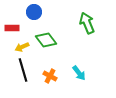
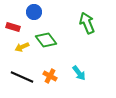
red rectangle: moved 1 px right, 1 px up; rotated 16 degrees clockwise
black line: moved 1 px left, 7 px down; rotated 50 degrees counterclockwise
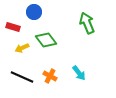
yellow arrow: moved 1 px down
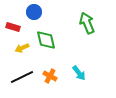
green diamond: rotated 25 degrees clockwise
black line: rotated 50 degrees counterclockwise
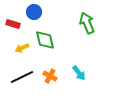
red rectangle: moved 3 px up
green diamond: moved 1 px left
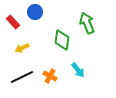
blue circle: moved 1 px right
red rectangle: moved 2 px up; rotated 32 degrees clockwise
green diamond: moved 17 px right; rotated 20 degrees clockwise
cyan arrow: moved 1 px left, 3 px up
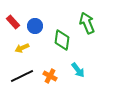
blue circle: moved 14 px down
black line: moved 1 px up
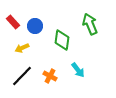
green arrow: moved 3 px right, 1 px down
black line: rotated 20 degrees counterclockwise
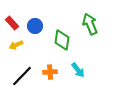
red rectangle: moved 1 px left, 1 px down
yellow arrow: moved 6 px left, 3 px up
orange cross: moved 4 px up; rotated 32 degrees counterclockwise
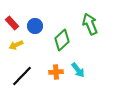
green diamond: rotated 40 degrees clockwise
orange cross: moved 6 px right
